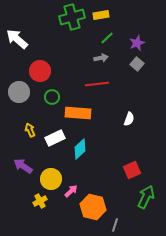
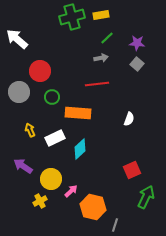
purple star: rotated 28 degrees clockwise
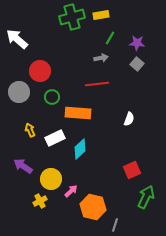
green line: moved 3 px right; rotated 16 degrees counterclockwise
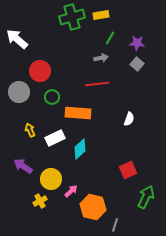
red square: moved 4 px left
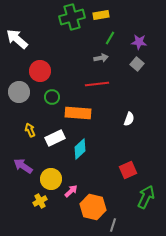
purple star: moved 2 px right, 1 px up
gray line: moved 2 px left
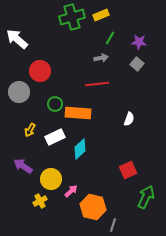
yellow rectangle: rotated 14 degrees counterclockwise
green circle: moved 3 px right, 7 px down
yellow arrow: rotated 128 degrees counterclockwise
white rectangle: moved 1 px up
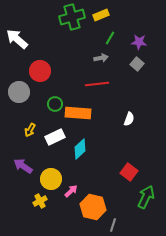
red square: moved 1 px right, 2 px down; rotated 30 degrees counterclockwise
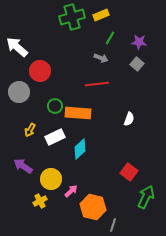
white arrow: moved 8 px down
gray arrow: rotated 32 degrees clockwise
green circle: moved 2 px down
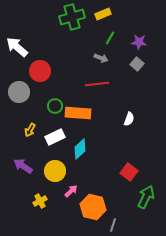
yellow rectangle: moved 2 px right, 1 px up
yellow circle: moved 4 px right, 8 px up
